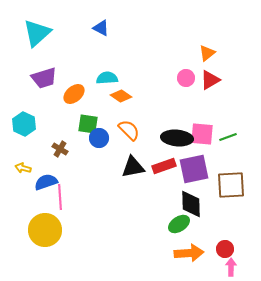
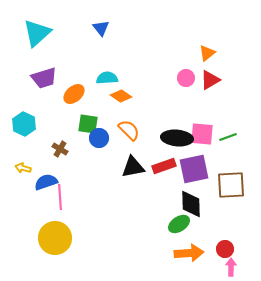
blue triangle: rotated 24 degrees clockwise
yellow circle: moved 10 px right, 8 px down
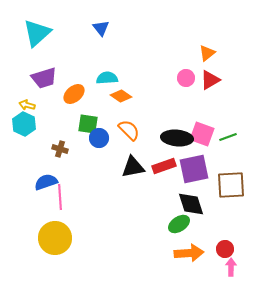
pink square: rotated 15 degrees clockwise
brown cross: rotated 14 degrees counterclockwise
yellow arrow: moved 4 px right, 63 px up
black diamond: rotated 16 degrees counterclockwise
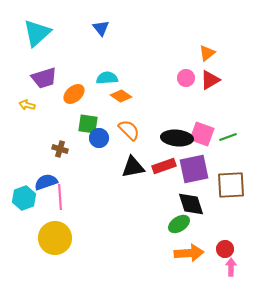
cyan hexagon: moved 74 px down; rotated 15 degrees clockwise
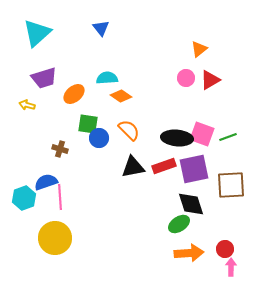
orange triangle: moved 8 px left, 4 px up
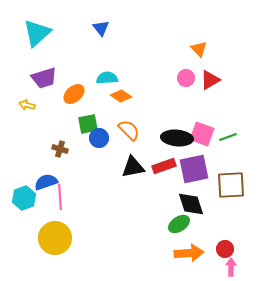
orange triangle: rotated 36 degrees counterclockwise
green square: rotated 20 degrees counterclockwise
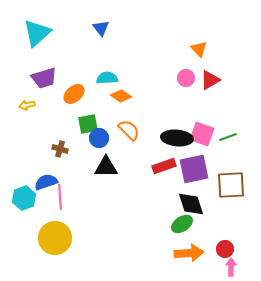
yellow arrow: rotated 28 degrees counterclockwise
black triangle: moved 27 px left; rotated 10 degrees clockwise
green ellipse: moved 3 px right
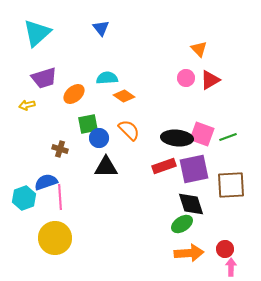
orange diamond: moved 3 px right
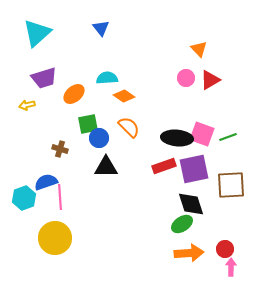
orange semicircle: moved 3 px up
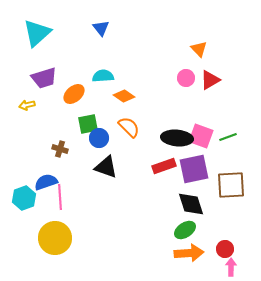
cyan semicircle: moved 4 px left, 2 px up
pink square: moved 1 px left, 2 px down
black triangle: rotated 20 degrees clockwise
green ellipse: moved 3 px right, 6 px down
